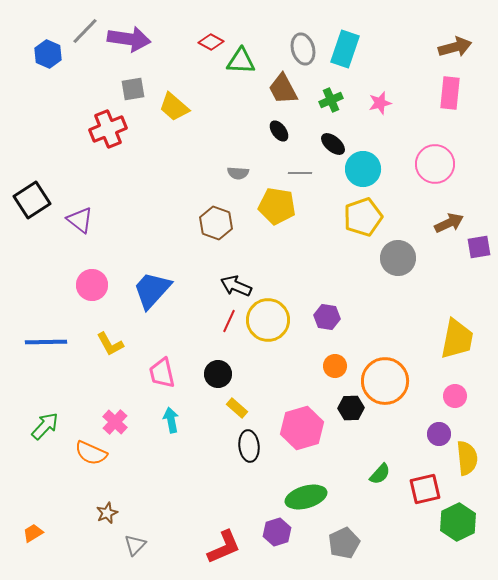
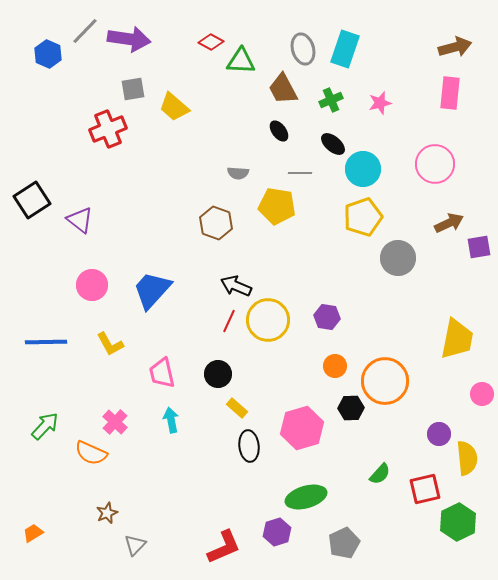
pink circle at (455, 396): moved 27 px right, 2 px up
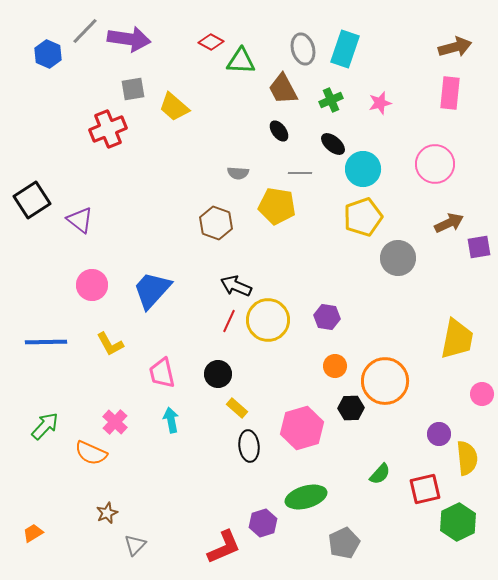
purple hexagon at (277, 532): moved 14 px left, 9 px up
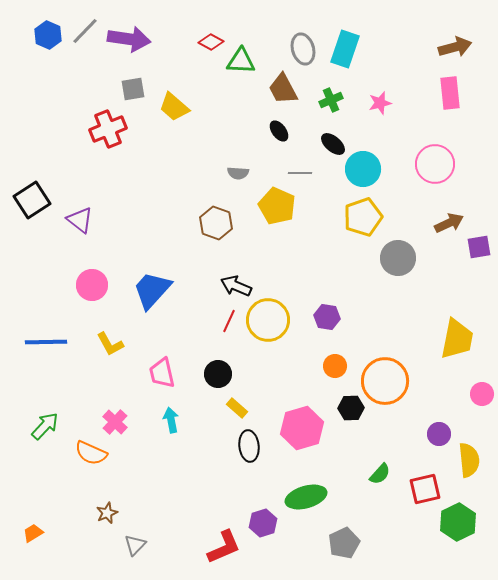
blue hexagon at (48, 54): moved 19 px up
pink rectangle at (450, 93): rotated 12 degrees counterclockwise
yellow pentagon at (277, 206): rotated 15 degrees clockwise
yellow semicircle at (467, 458): moved 2 px right, 2 px down
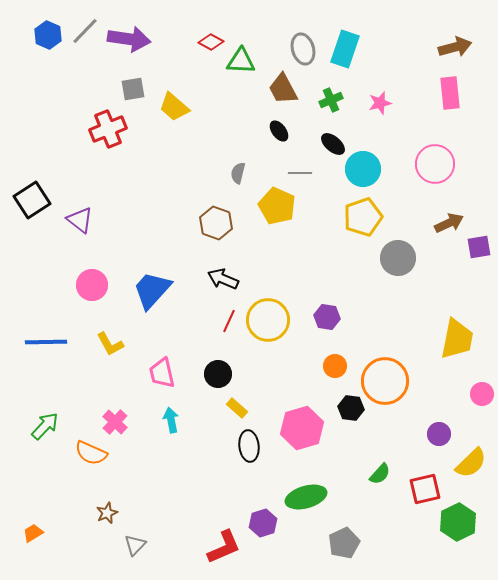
gray semicircle at (238, 173): rotated 100 degrees clockwise
black arrow at (236, 286): moved 13 px left, 7 px up
black hexagon at (351, 408): rotated 10 degrees clockwise
yellow semicircle at (469, 460): moved 2 px right, 3 px down; rotated 52 degrees clockwise
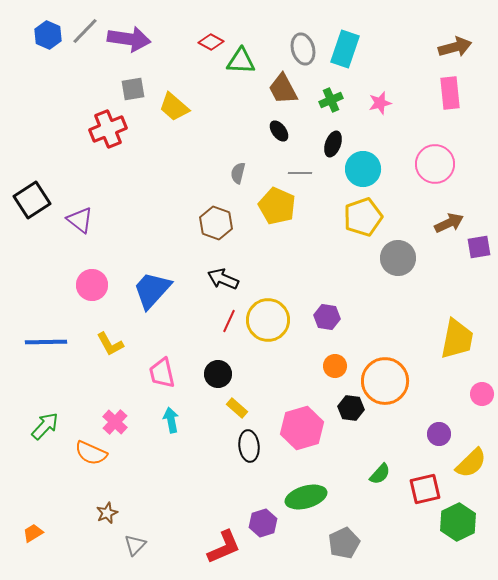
black ellipse at (333, 144): rotated 70 degrees clockwise
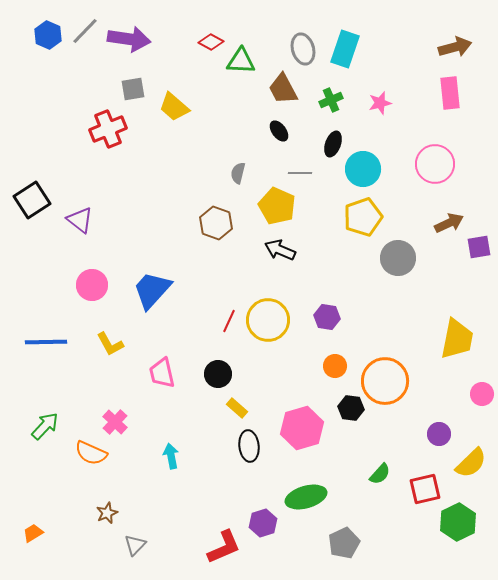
black arrow at (223, 279): moved 57 px right, 29 px up
cyan arrow at (171, 420): moved 36 px down
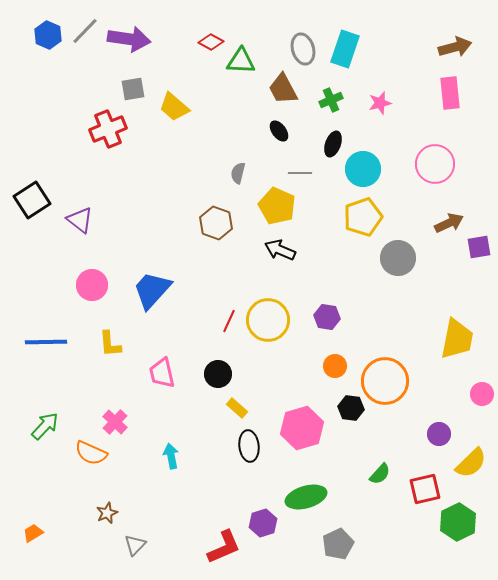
yellow L-shape at (110, 344): rotated 24 degrees clockwise
gray pentagon at (344, 543): moved 6 px left, 1 px down
